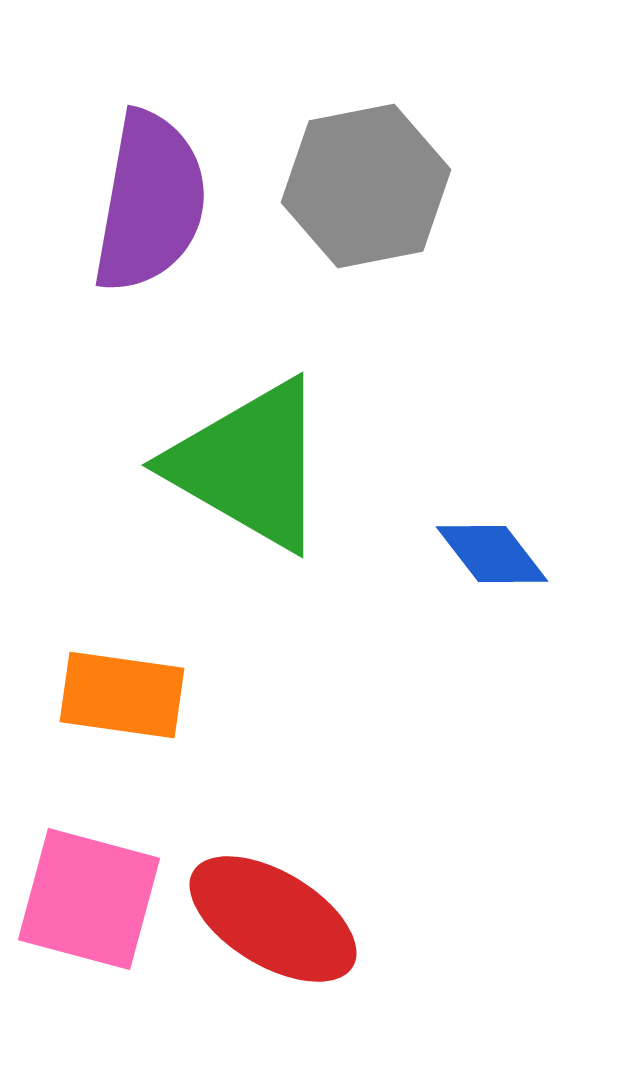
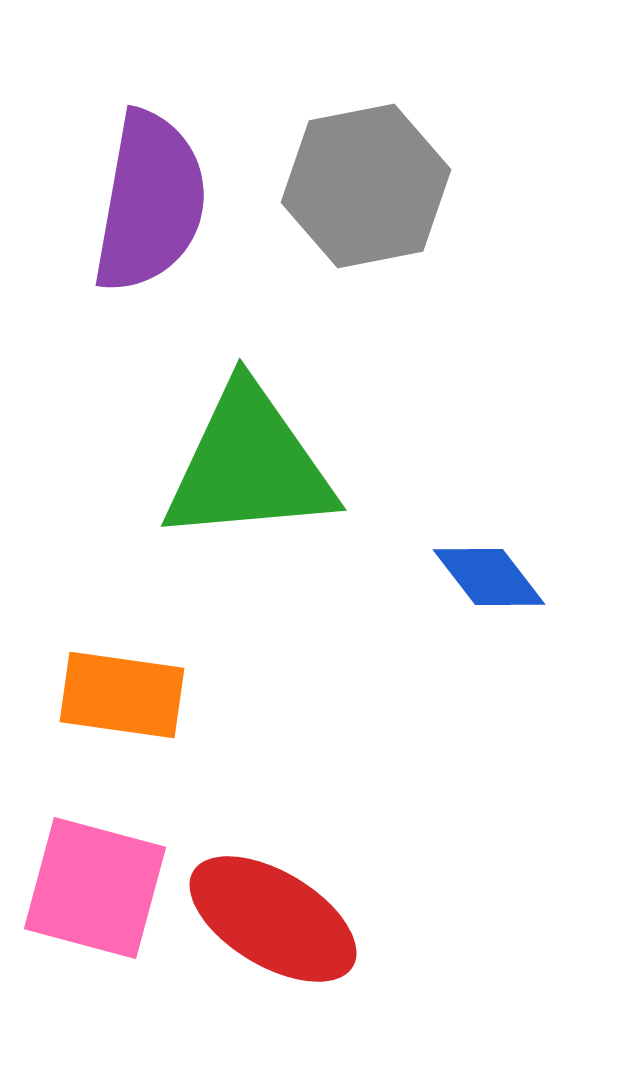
green triangle: rotated 35 degrees counterclockwise
blue diamond: moved 3 px left, 23 px down
pink square: moved 6 px right, 11 px up
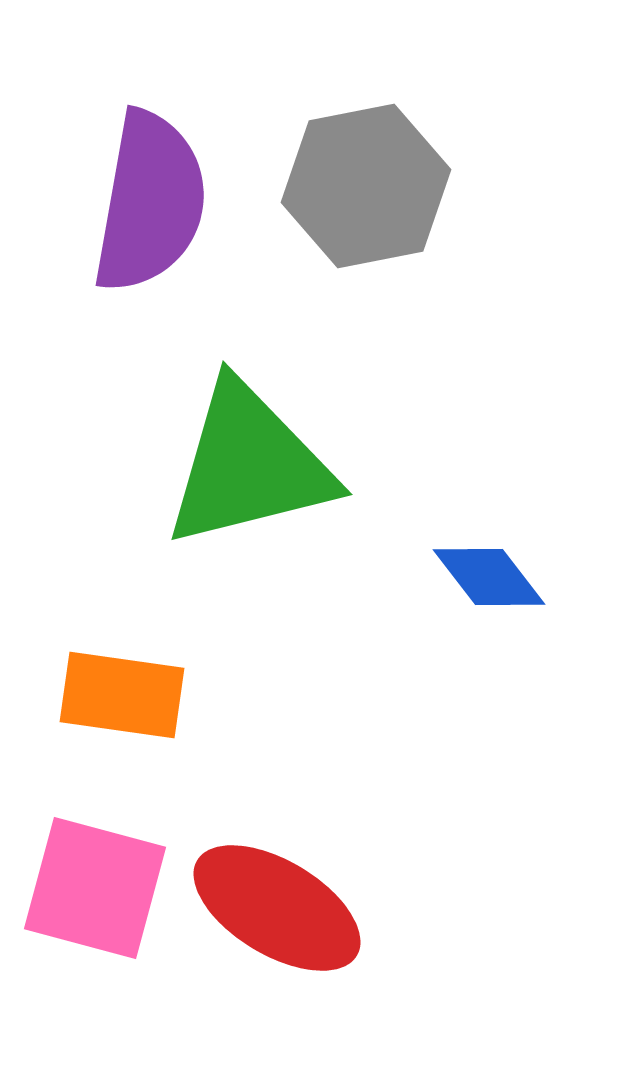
green triangle: rotated 9 degrees counterclockwise
red ellipse: moved 4 px right, 11 px up
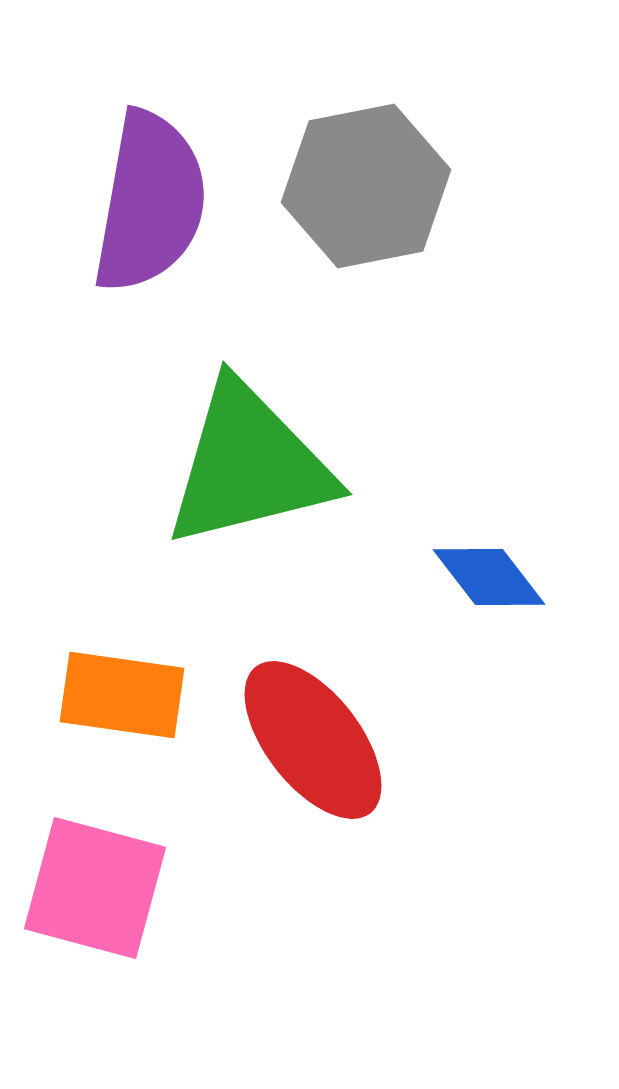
red ellipse: moved 36 px right, 168 px up; rotated 21 degrees clockwise
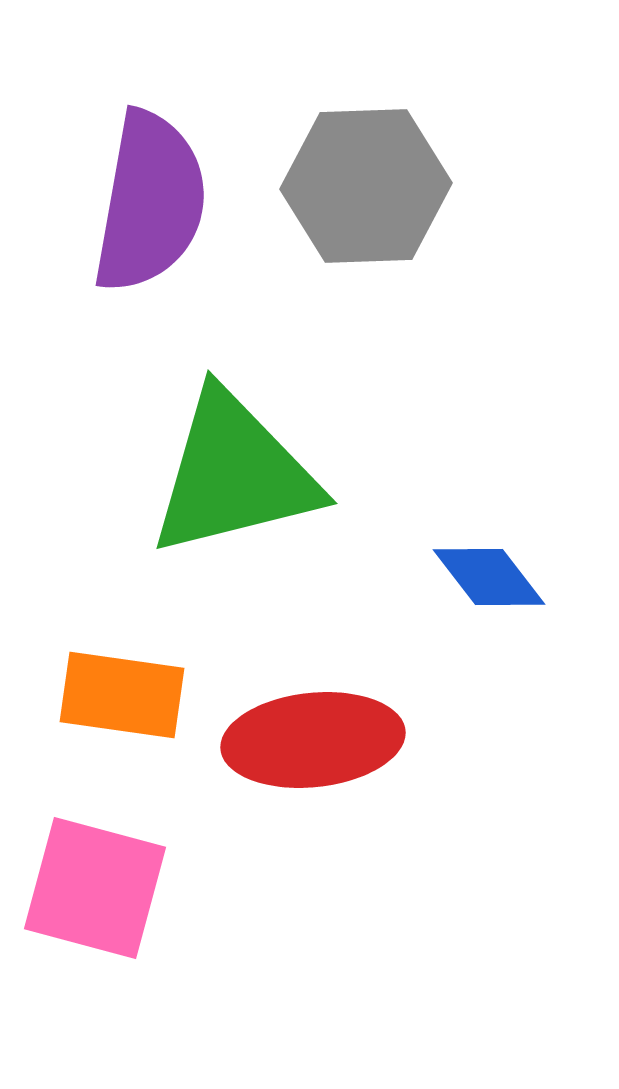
gray hexagon: rotated 9 degrees clockwise
green triangle: moved 15 px left, 9 px down
red ellipse: rotated 58 degrees counterclockwise
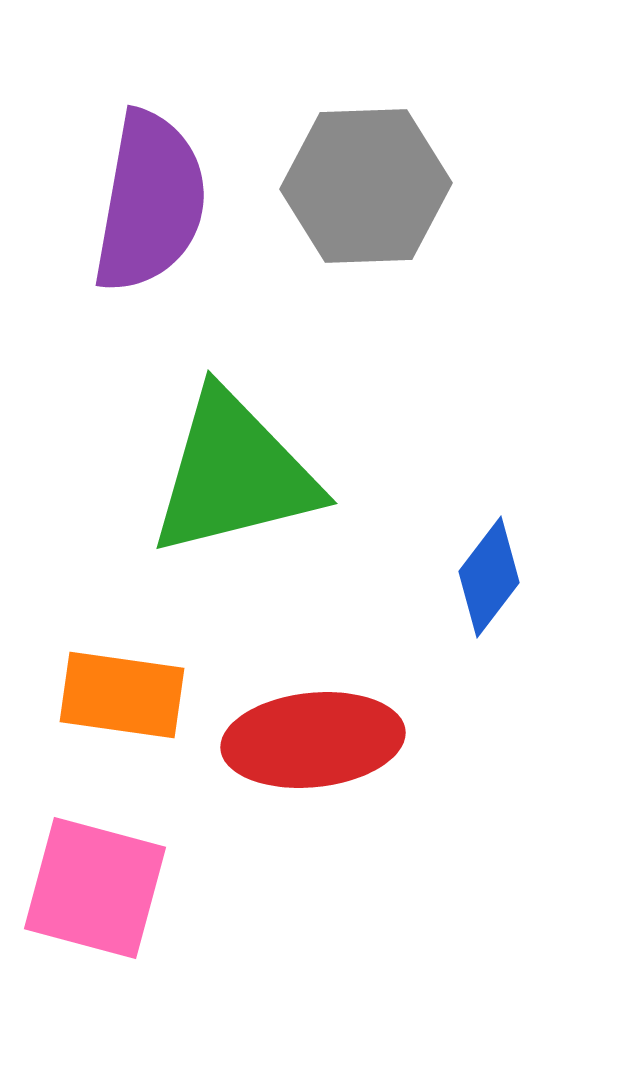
blue diamond: rotated 75 degrees clockwise
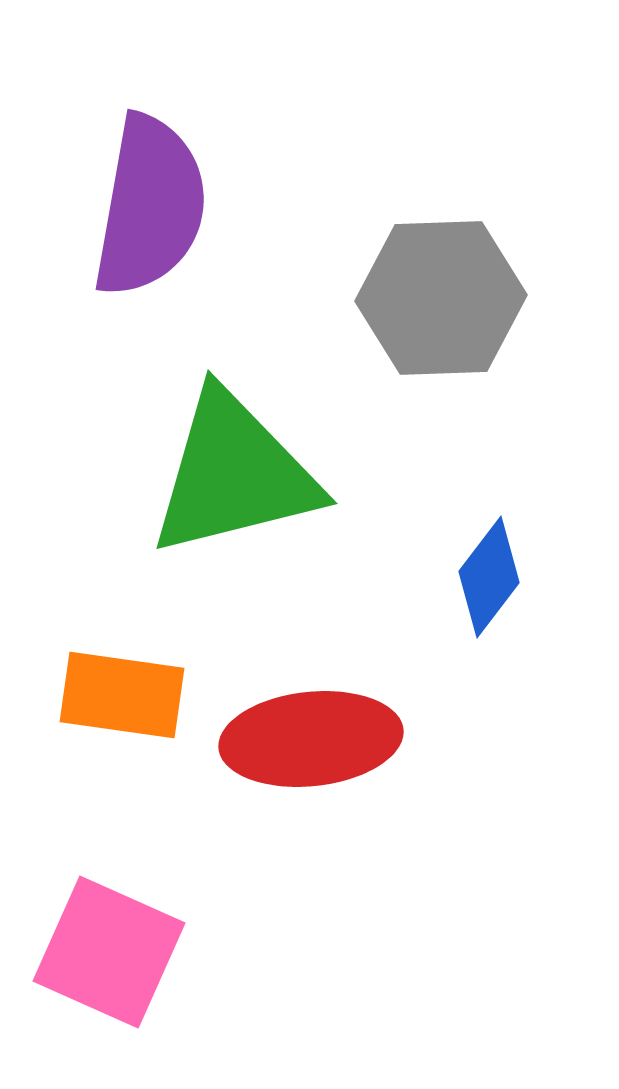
gray hexagon: moved 75 px right, 112 px down
purple semicircle: moved 4 px down
red ellipse: moved 2 px left, 1 px up
pink square: moved 14 px right, 64 px down; rotated 9 degrees clockwise
